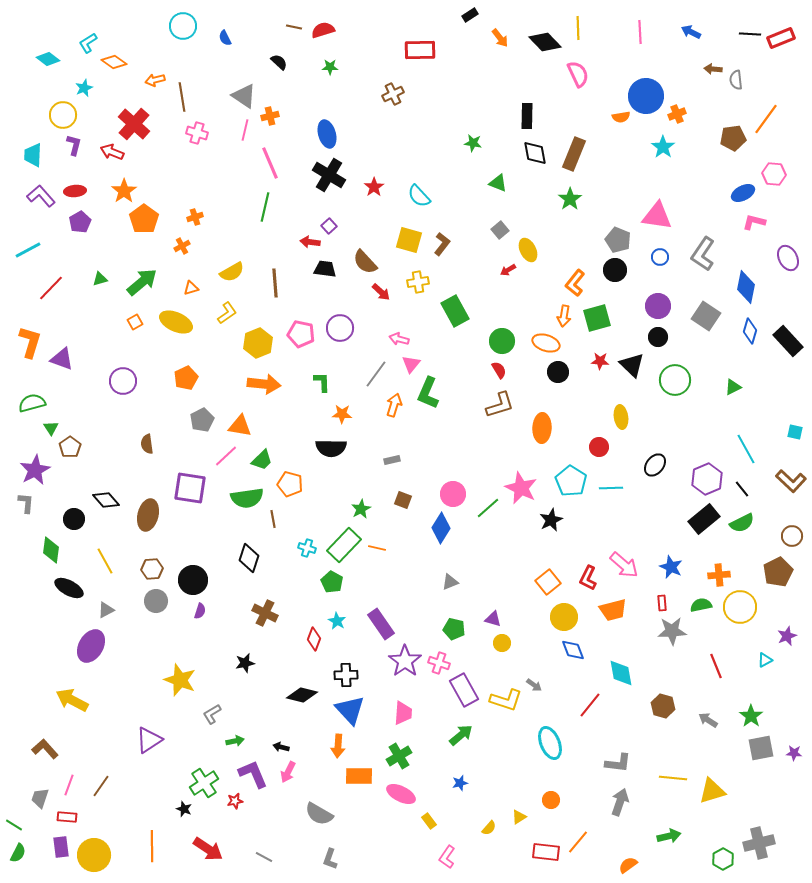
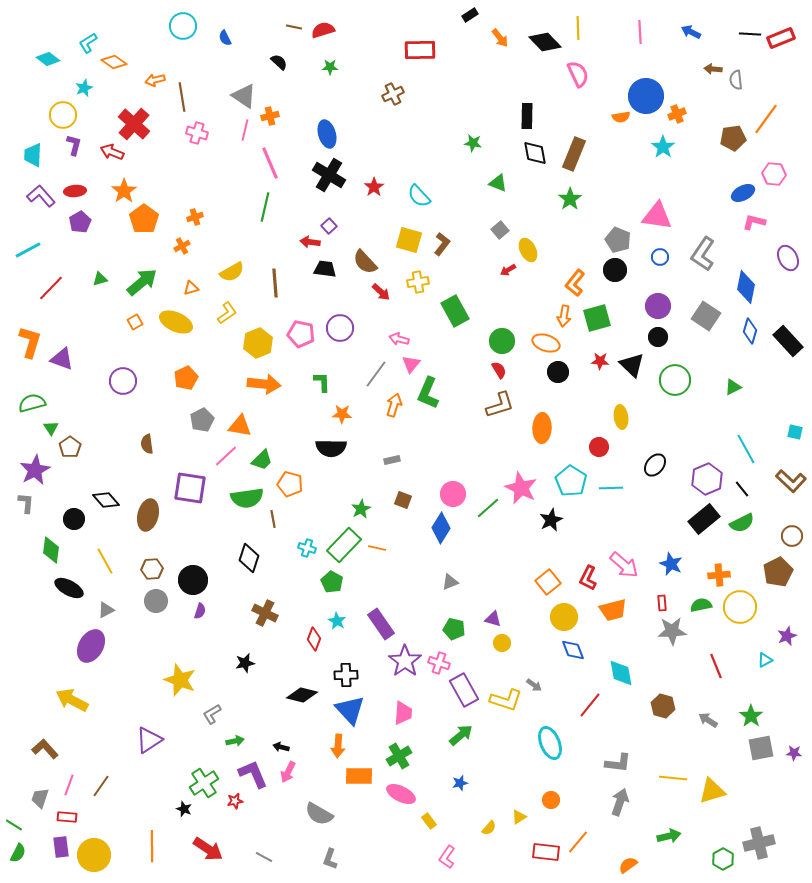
blue star at (671, 567): moved 3 px up
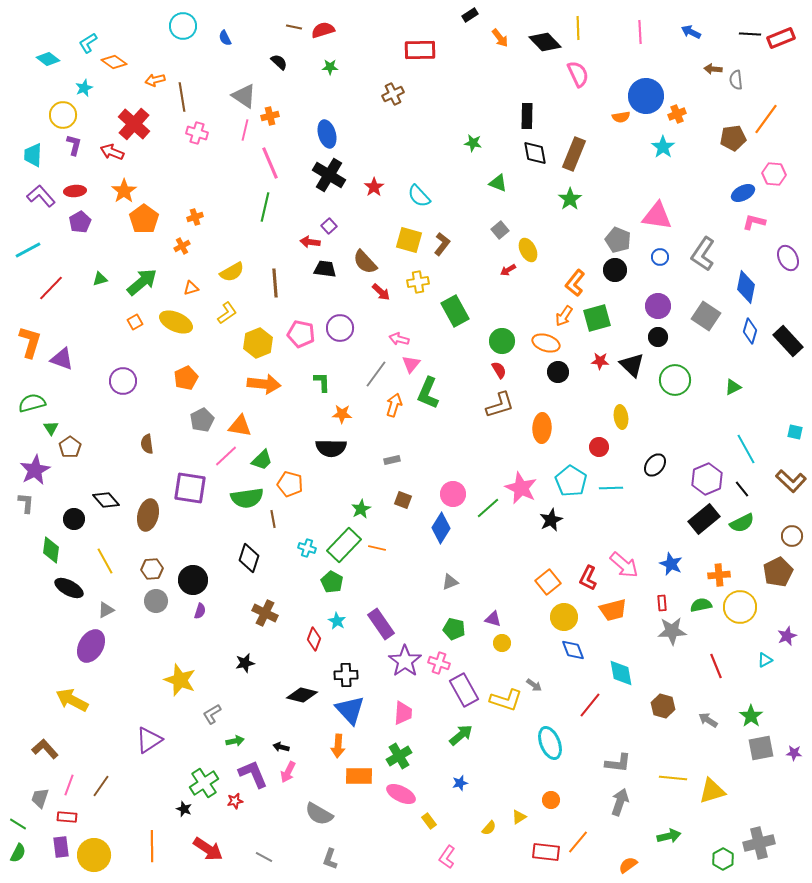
orange arrow at (564, 316): rotated 25 degrees clockwise
green line at (14, 825): moved 4 px right, 1 px up
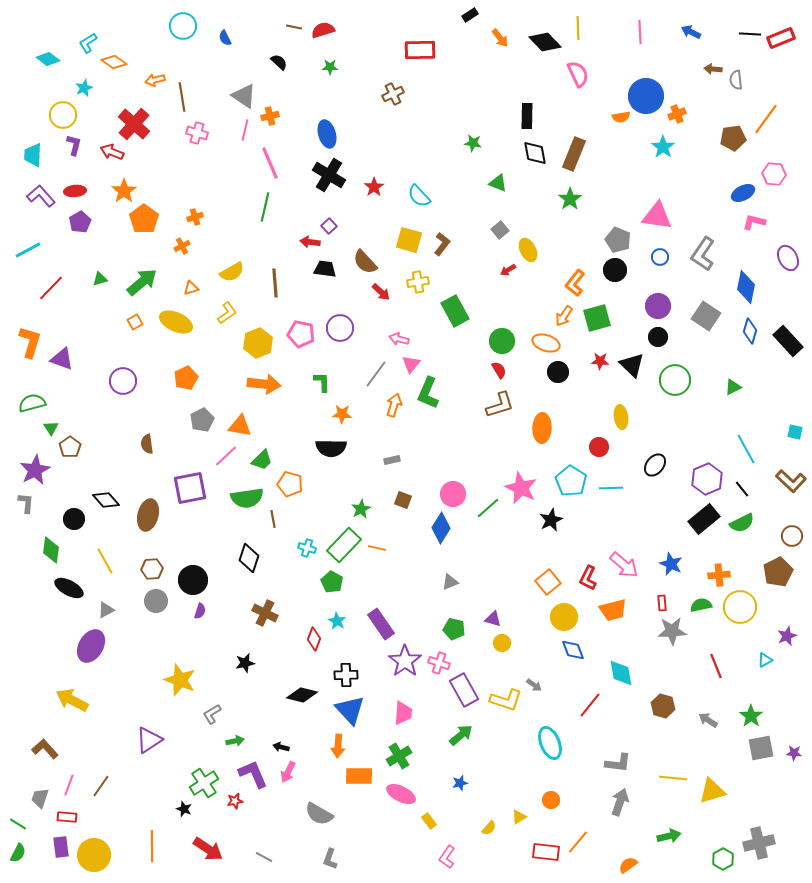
purple square at (190, 488): rotated 20 degrees counterclockwise
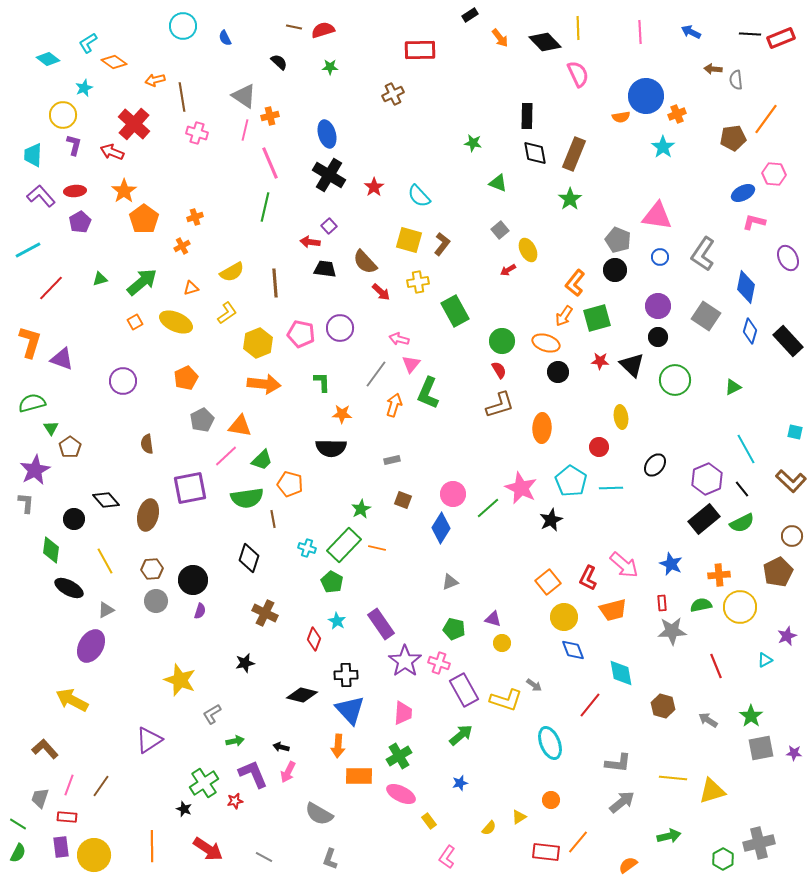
gray arrow at (620, 802): moved 2 px right; rotated 32 degrees clockwise
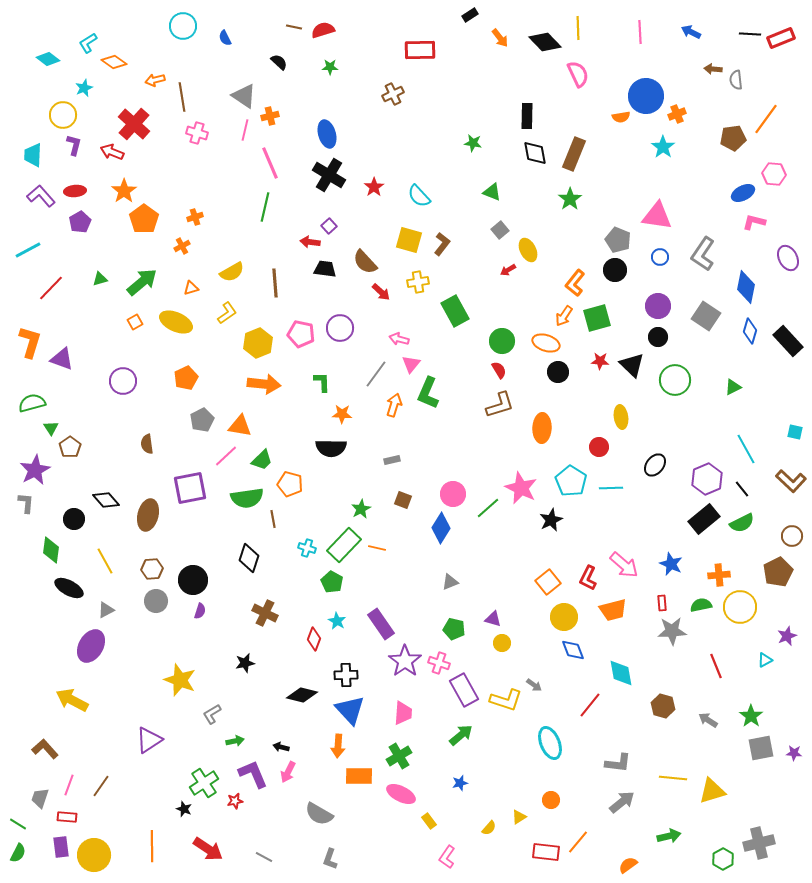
green triangle at (498, 183): moved 6 px left, 9 px down
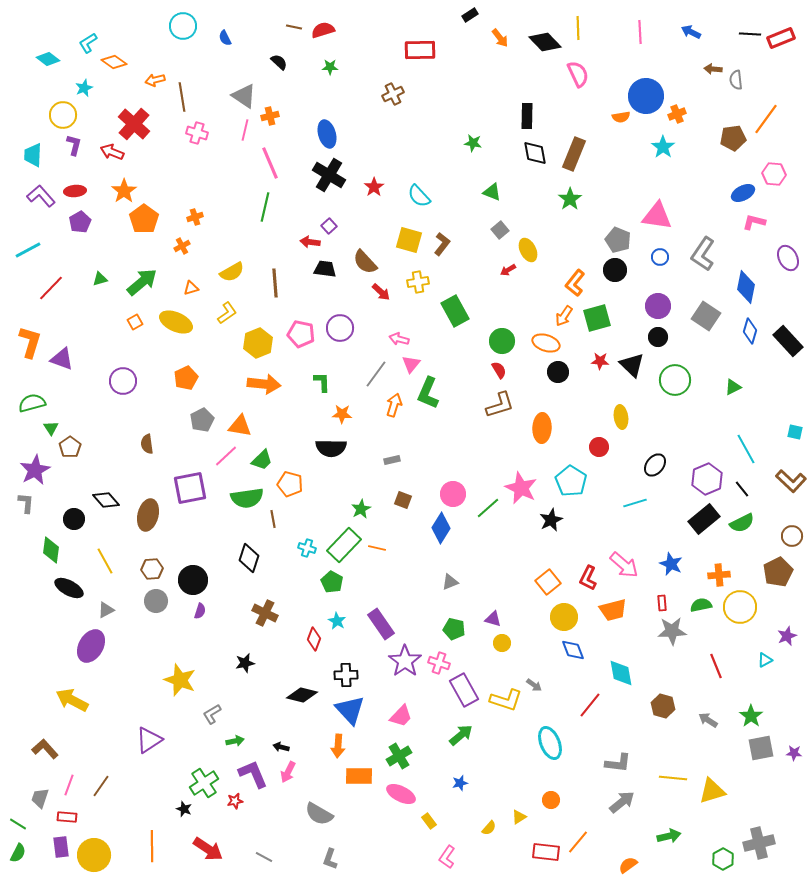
cyan line at (611, 488): moved 24 px right, 15 px down; rotated 15 degrees counterclockwise
pink trapezoid at (403, 713): moved 2 px left, 3 px down; rotated 40 degrees clockwise
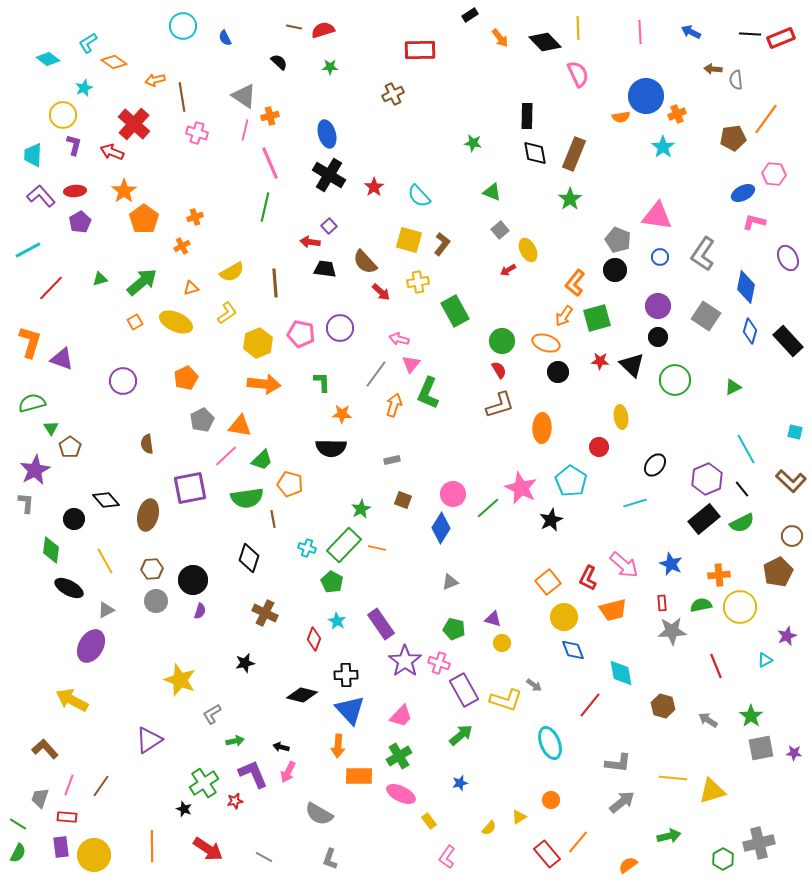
red rectangle at (546, 852): moved 1 px right, 2 px down; rotated 44 degrees clockwise
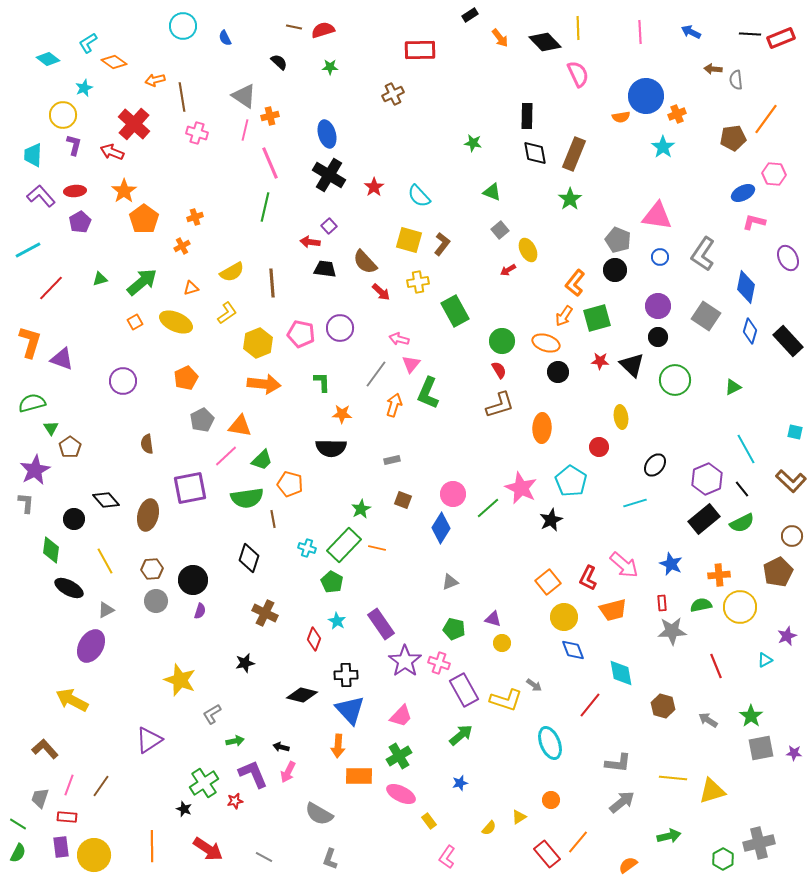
brown line at (275, 283): moved 3 px left
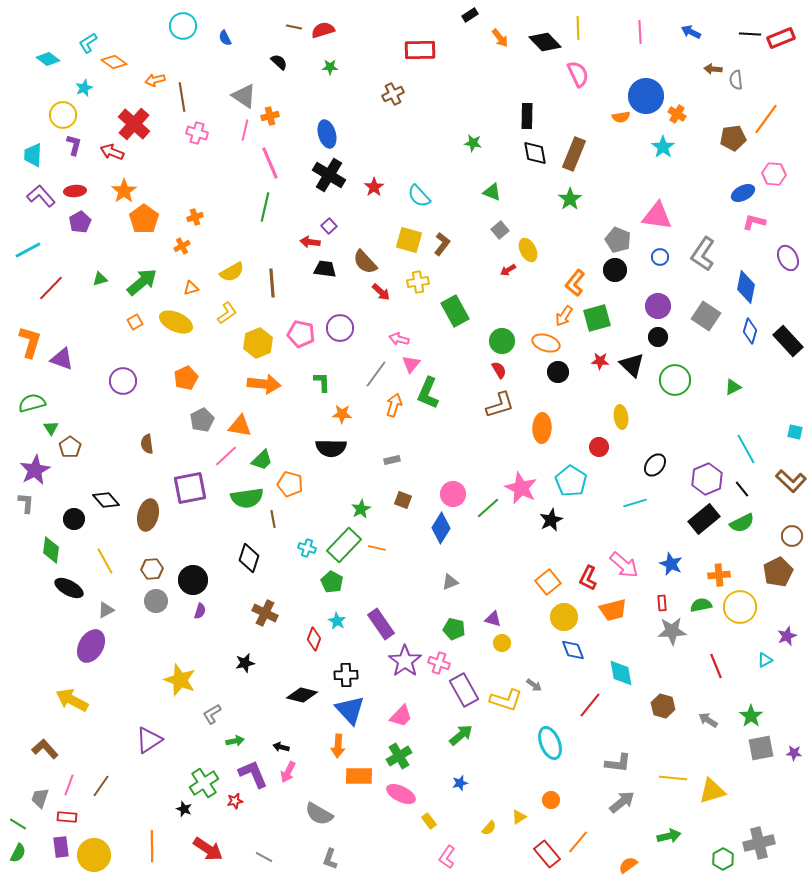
orange cross at (677, 114): rotated 36 degrees counterclockwise
